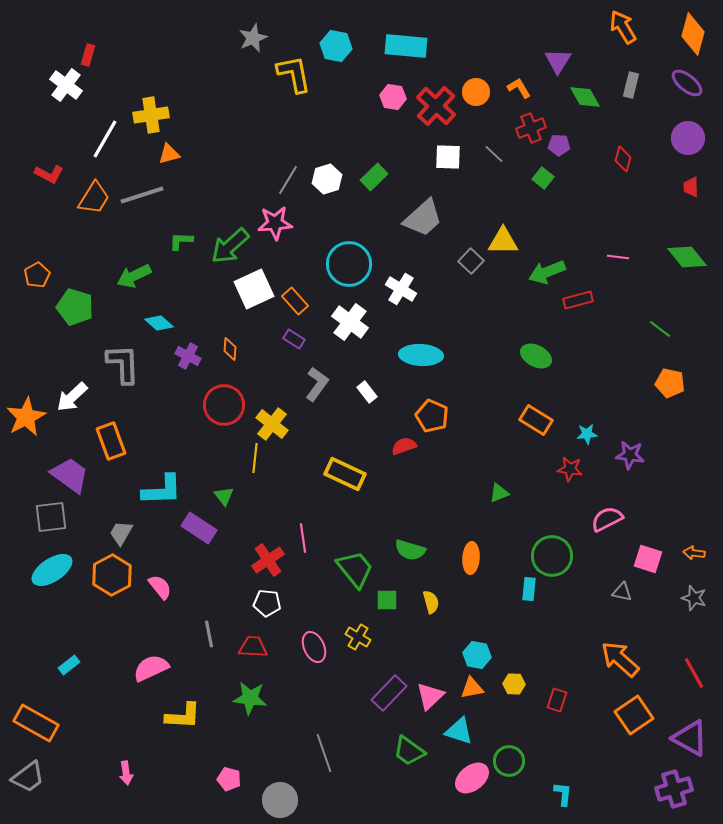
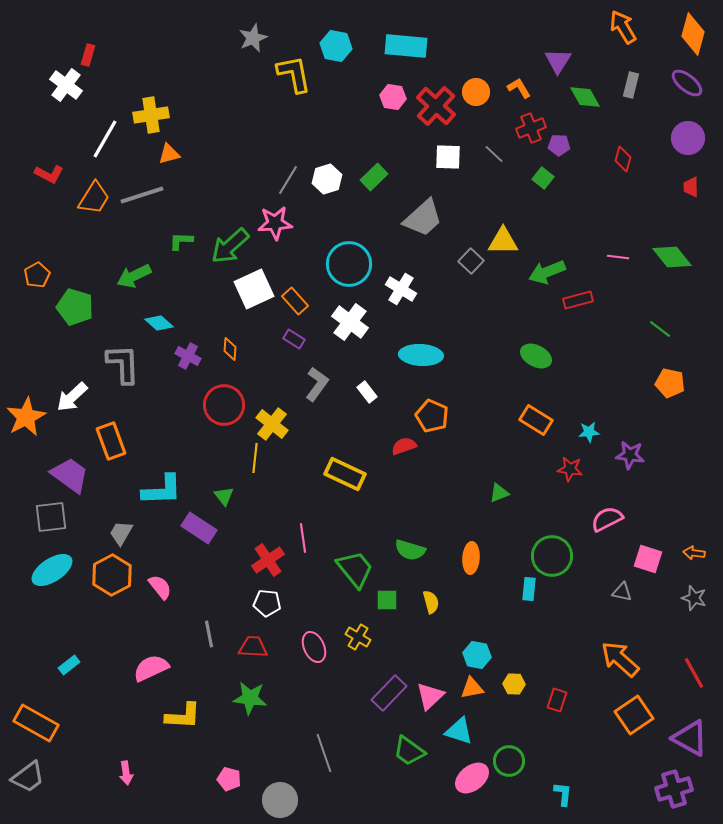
green diamond at (687, 257): moved 15 px left
cyan star at (587, 434): moved 2 px right, 2 px up
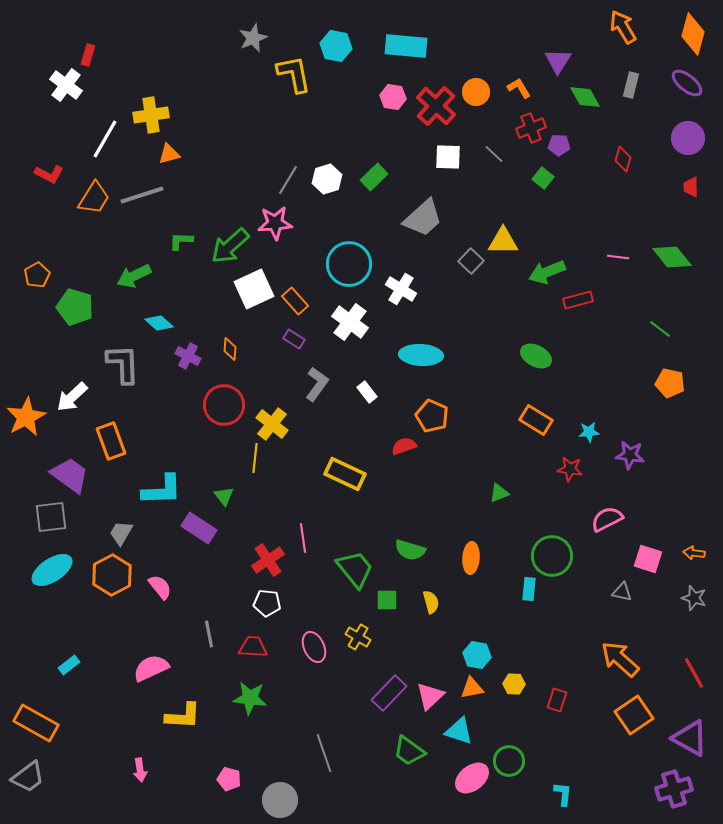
pink arrow at (126, 773): moved 14 px right, 3 px up
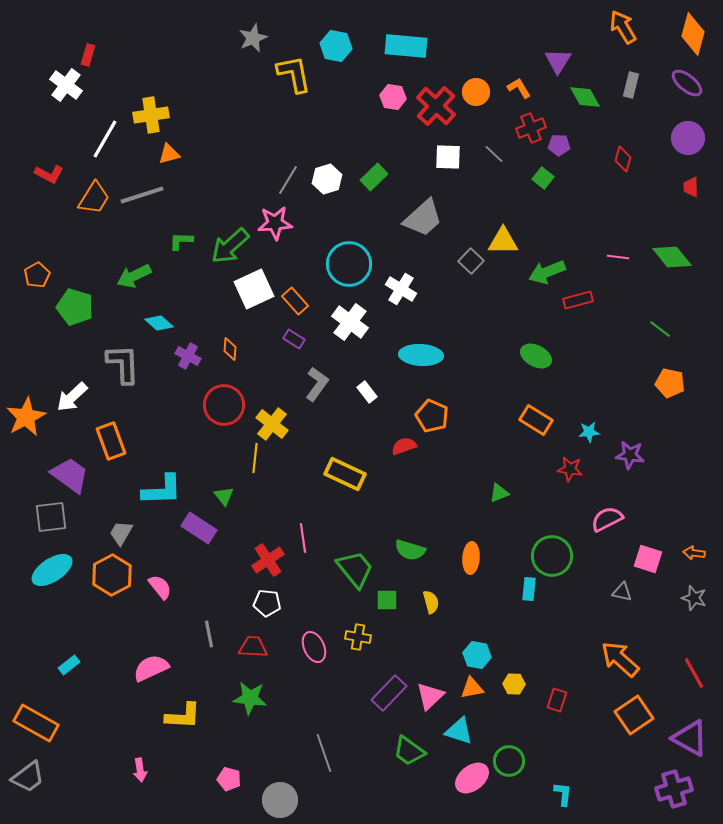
yellow cross at (358, 637): rotated 20 degrees counterclockwise
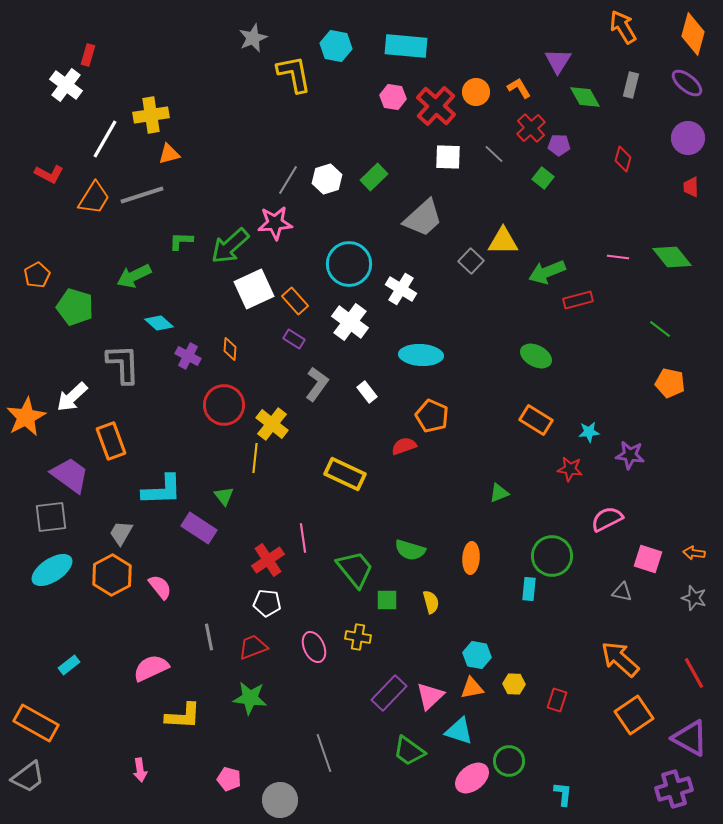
red cross at (531, 128): rotated 20 degrees counterclockwise
gray line at (209, 634): moved 3 px down
red trapezoid at (253, 647): rotated 24 degrees counterclockwise
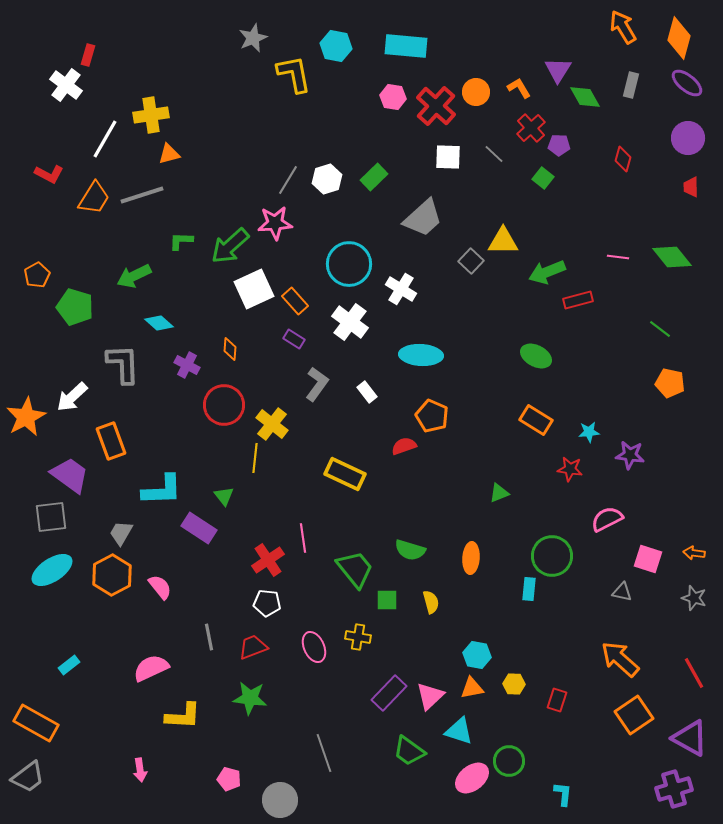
orange diamond at (693, 34): moved 14 px left, 4 px down
purple triangle at (558, 61): moved 9 px down
purple cross at (188, 356): moved 1 px left, 9 px down
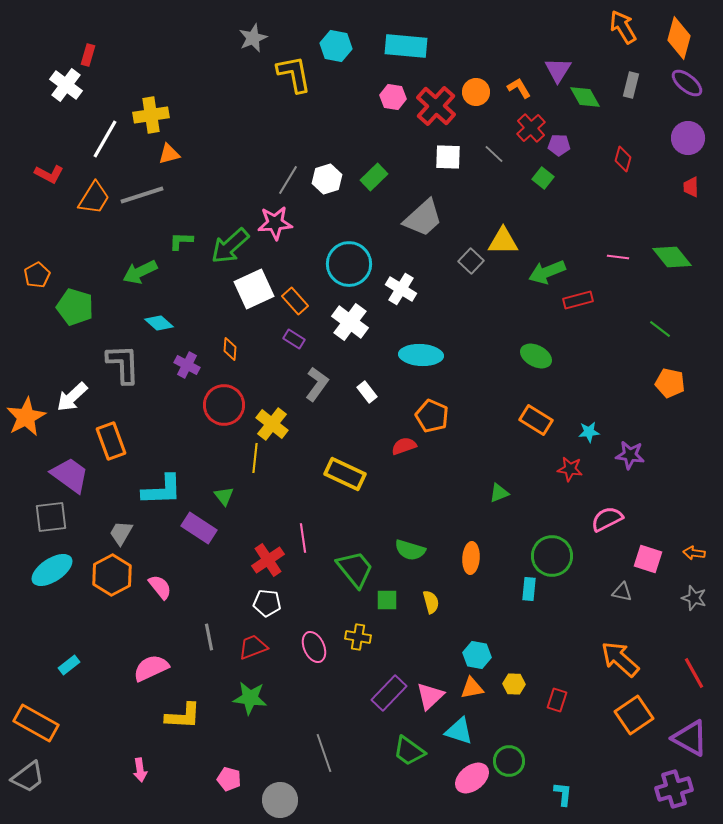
green arrow at (134, 276): moved 6 px right, 4 px up
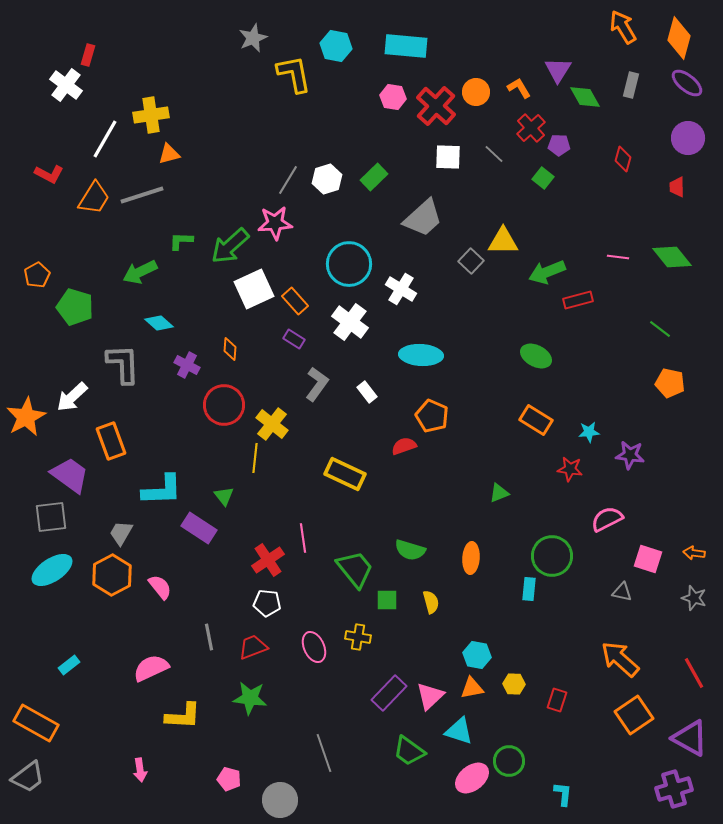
red trapezoid at (691, 187): moved 14 px left
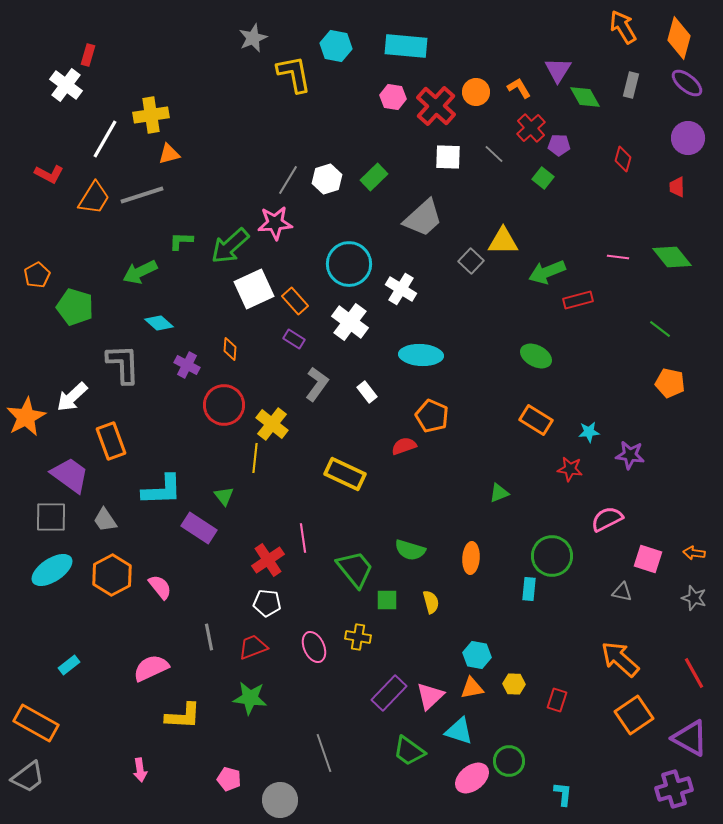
gray square at (51, 517): rotated 8 degrees clockwise
gray trapezoid at (121, 533): moved 16 px left, 13 px up; rotated 64 degrees counterclockwise
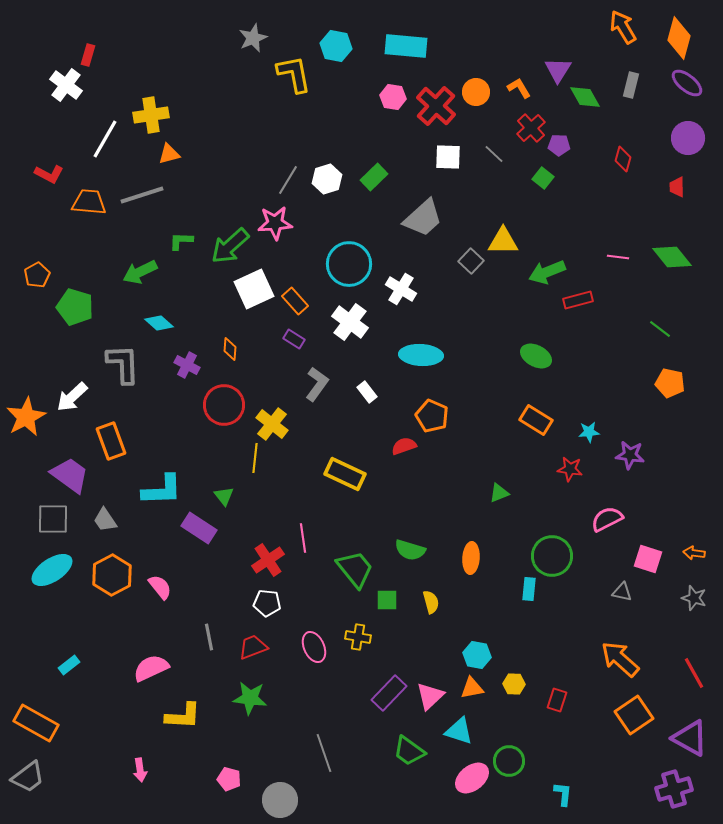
orange trapezoid at (94, 198): moved 5 px left, 4 px down; rotated 117 degrees counterclockwise
gray square at (51, 517): moved 2 px right, 2 px down
